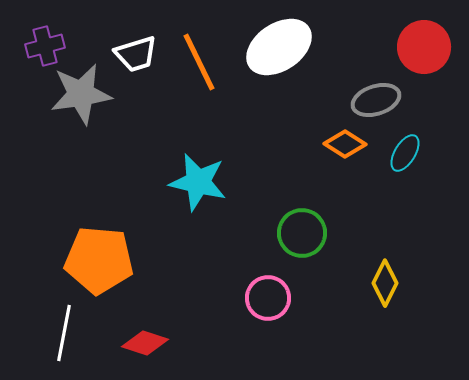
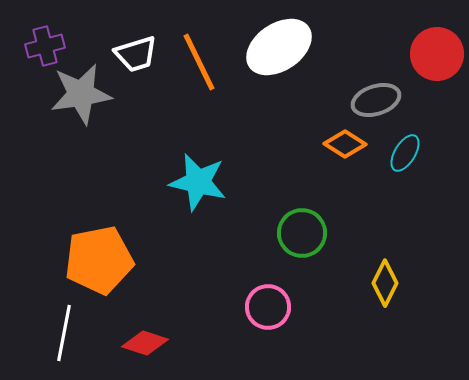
red circle: moved 13 px right, 7 px down
orange pentagon: rotated 16 degrees counterclockwise
pink circle: moved 9 px down
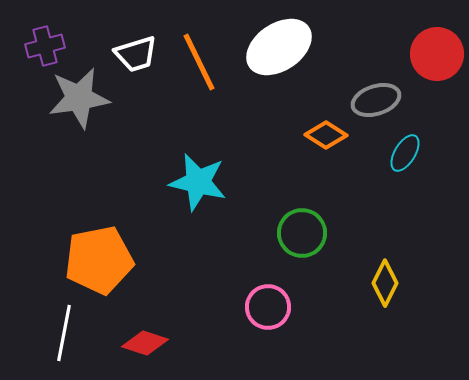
gray star: moved 2 px left, 4 px down
orange diamond: moved 19 px left, 9 px up
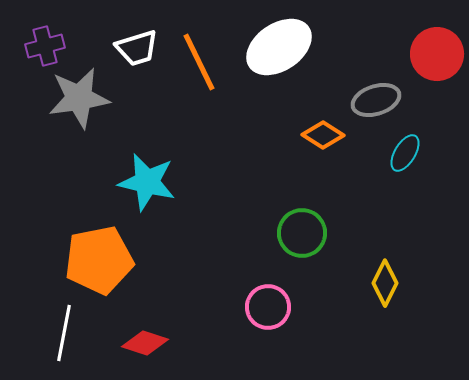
white trapezoid: moved 1 px right, 6 px up
orange diamond: moved 3 px left
cyan star: moved 51 px left
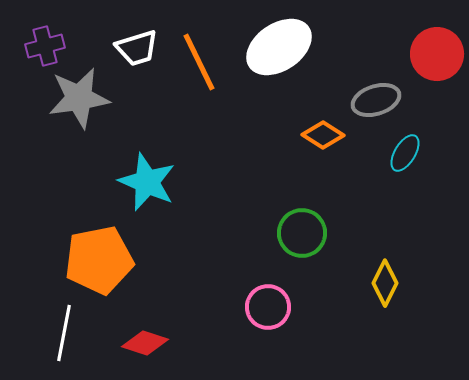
cyan star: rotated 10 degrees clockwise
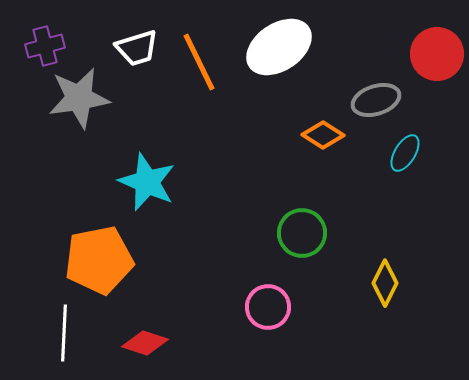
white line: rotated 8 degrees counterclockwise
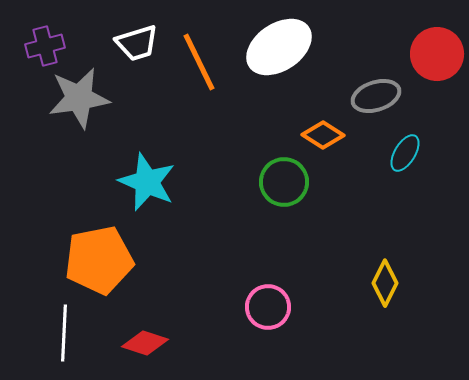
white trapezoid: moved 5 px up
gray ellipse: moved 4 px up
green circle: moved 18 px left, 51 px up
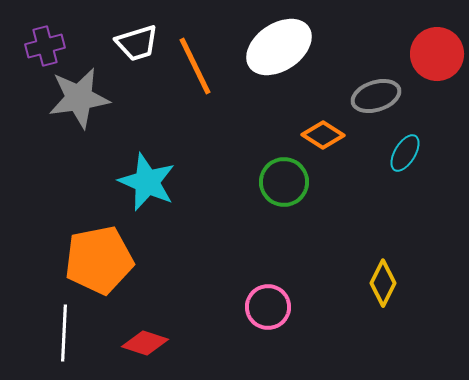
orange line: moved 4 px left, 4 px down
yellow diamond: moved 2 px left
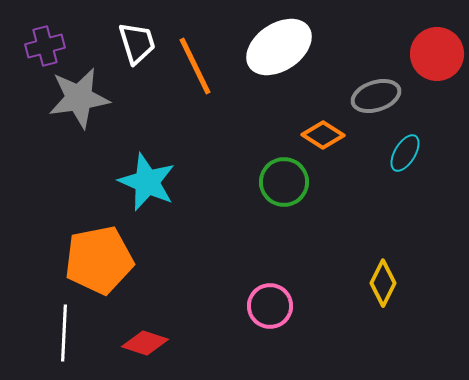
white trapezoid: rotated 90 degrees counterclockwise
pink circle: moved 2 px right, 1 px up
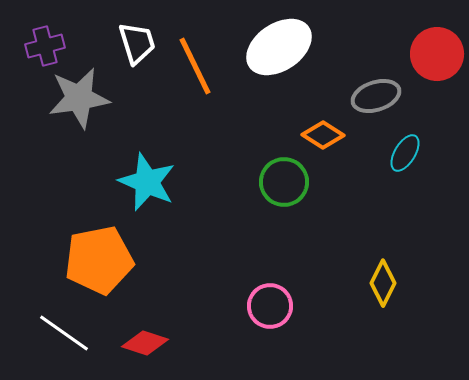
white line: rotated 58 degrees counterclockwise
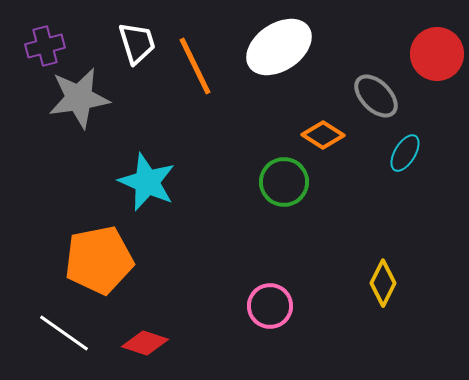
gray ellipse: rotated 63 degrees clockwise
